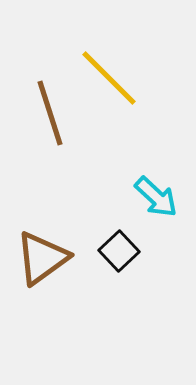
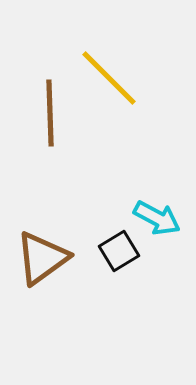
brown line: rotated 16 degrees clockwise
cyan arrow: moved 1 px right, 21 px down; rotated 15 degrees counterclockwise
black square: rotated 12 degrees clockwise
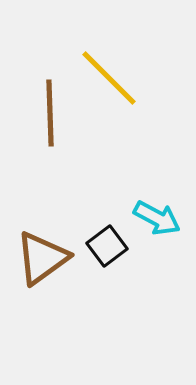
black square: moved 12 px left, 5 px up; rotated 6 degrees counterclockwise
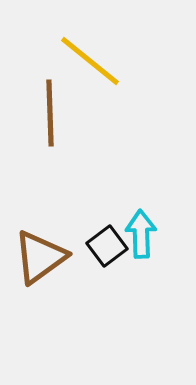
yellow line: moved 19 px left, 17 px up; rotated 6 degrees counterclockwise
cyan arrow: moved 16 px left, 16 px down; rotated 120 degrees counterclockwise
brown triangle: moved 2 px left, 1 px up
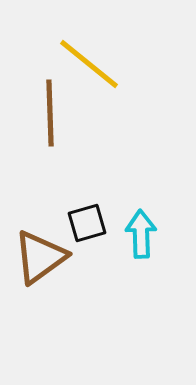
yellow line: moved 1 px left, 3 px down
black square: moved 20 px left, 23 px up; rotated 21 degrees clockwise
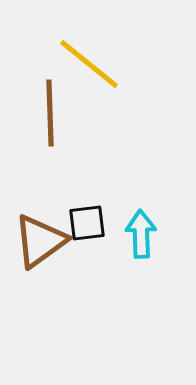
black square: rotated 9 degrees clockwise
brown triangle: moved 16 px up
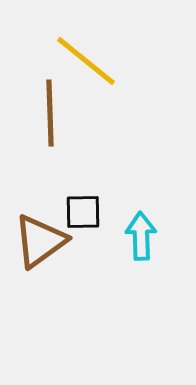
yellow line: moved 3 px left, 3 px up
black square: moved 4 px left, 11 px up; rotated 6 degrees clockwise
cyan arrow: moved 2 px down
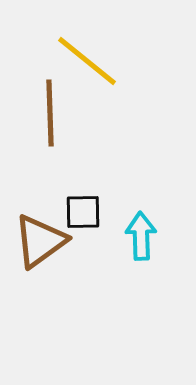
yellow line: moved 1 px right
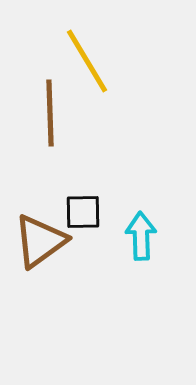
yellow line: rotated 20 degrees clockwise
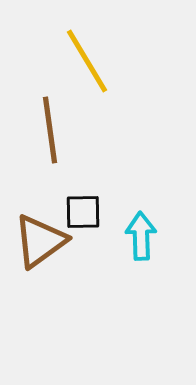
brown line: moved 17 px down; rotated 6 degrees counterclockwise
